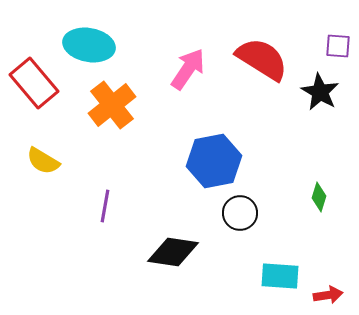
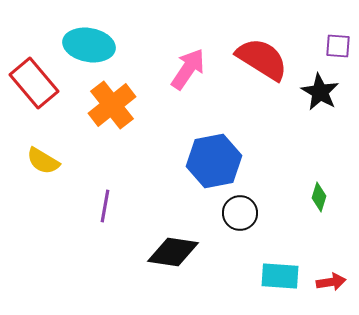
red arrow: moved 3 px right, 13 px up
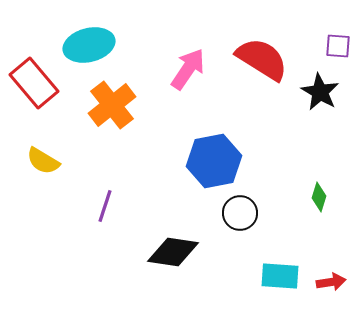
cyan ellipse: rotated 24 degrees counterclockwise
purple line: rotated 8 degrees clockwise
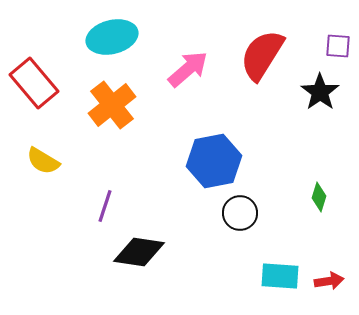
cyan ellipse: moved 23 px right, 8 px up
red semicircle: moved 4 px up; rotated 90 degrees counterclockwise
pink arrow: rotated 15 degrees clockwise
black star: rotated 6 degrees clockwise
black diamond: moved 34 px left
red arrow: moved 2 px left, 1 px up
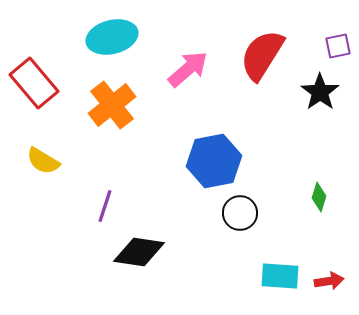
purple square: rotated 16 degrees counterclockwise
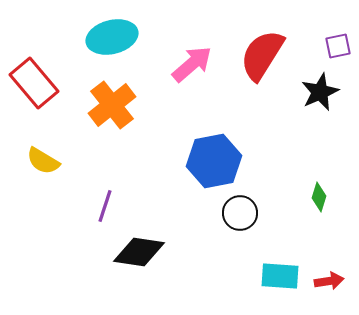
pink arrow: moved 4 px right, 5 px up
black star: rotated 12 degrees clockwise
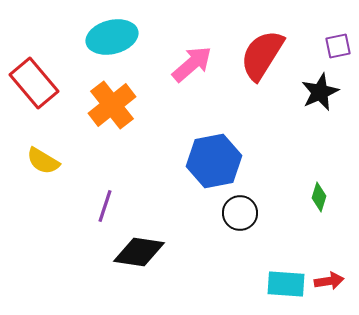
cyan rectangle: moved 6 px right, 8 px down
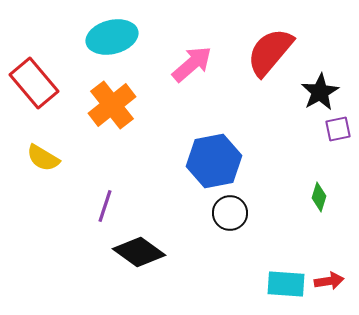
purple square: moved 83 px down
red semicircle: moved 8 px right, 3 px up; rotated 8 degrees clockwise
black star: rotated 6 degrees counterclockwise
yellow semicircle: moved 3 px up
black circle: moved 10 px left
black diamond: rotated 27 degrees clockwise
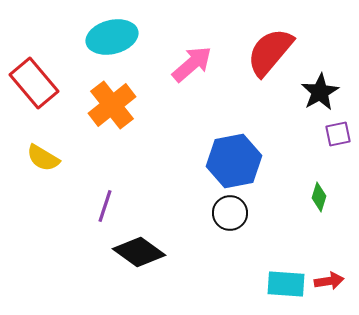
purple square: moved 5 px down
blue hexagon: moved 20 px right
